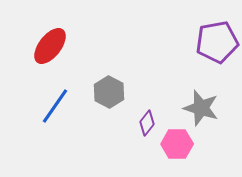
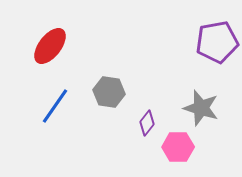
gray hexagon: rotated 20 degrees counterclockwise
pink hexagon: moved 1 px right, 3 px down
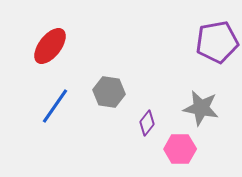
gray star: rotated 6 degrees counterclockwise
pink hexagon: moved 2 px right, 2 px down
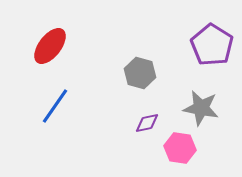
purple pentagon: moved 5 px left, 3 px down; rotated 30 degrees counterclockwise
gray hexagon: moved 31 px right, 19 px up; rotated 8 degrees clockwise
purple diamond: rotated 40 degrees clockwise
pink hexagon: moved 1 px up; rotated 8 degrees clockwise
